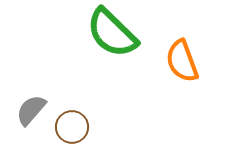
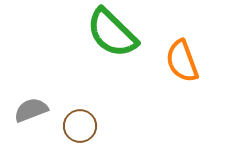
gray semicircle: rotated 28 degrees clockwise
brown circle: moved 8 px right, 1 px up
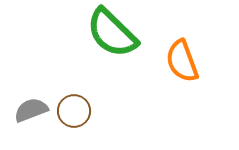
brown circle: moved 6 px left, 15 px up
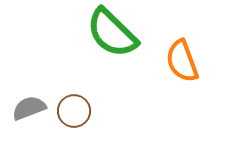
gray semicircle: moved 2 px left, 2 px up
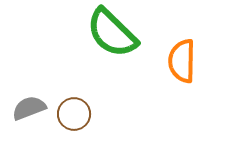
orange semicircle: rotated 21 degrees clockwise
brown circle: moved 3 px down
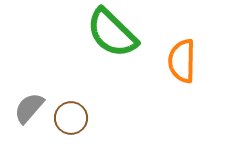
gray semicircle: rotated 28 degrees counterclockwise
brown circle: moved 3 px left, 4 px down
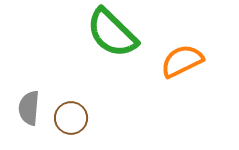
orange semicircle: rotated 63 degrees clockwise
gray semicircle: rotated 36 degrees counterclockwise
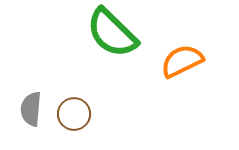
gray semicircle: moved 2 px right, 1 px down
brown circle: moved 3 px right, 4 px up
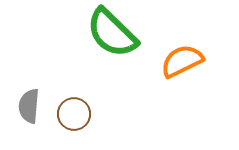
gray semicircle: moved 2 px left, 3 px up
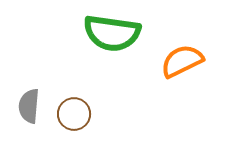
green semicircle: rotated 36 degrees counterclockwise
